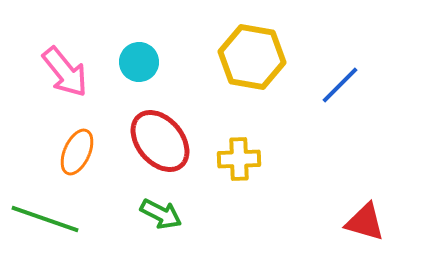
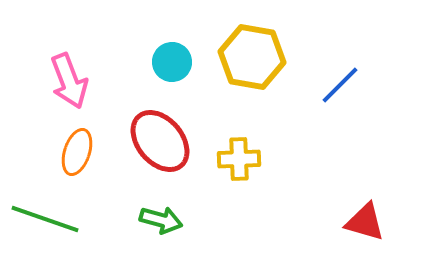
cyan circle: moved 33 px right
pink arrow: moved 4 px right, 9 px down; rotated 18 degrees clockwise
orange ellipse: rotated 6 degrees counterclockwise
green arrow: moved 6 px down; rotated 12 degrees counterclockwise
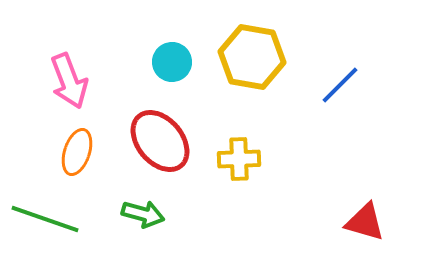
green arrow: moved 18 px left, 6 px up
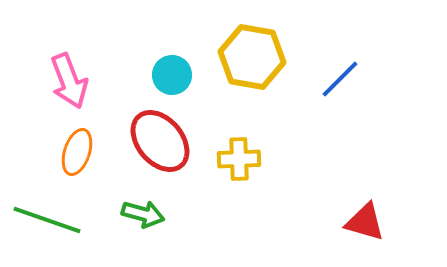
cyan circle: moved 13 px down
blue line: moved 6 px up
green line: moved 2 px right, 1 px down
